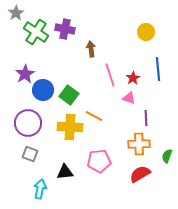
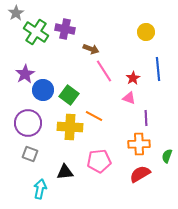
brown arrow: rotated 119 degrees clockwise
pink line: moved 6 px left, 4 px up; rotated 15 degrees counterclockwise
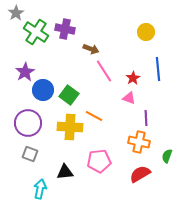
purple star: moved 2 px up
orange cross: moved 2 px up; rotated 15 degrees clockwise
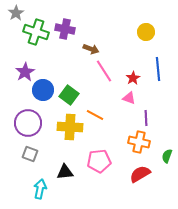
green cross: rotated 15 degrees counterclockwise
orange line: moved 1 px right, 1 px up
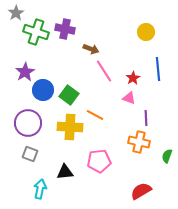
red semicircle: moved 1 px right, 17 px down
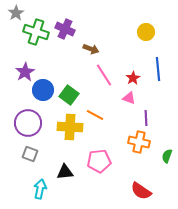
purple cross: rotated 12 degrees clockwise
pink line: moved 4 px down
red semicircle: rotated 115 degrees counterclockwise
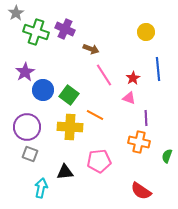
purple circle: moved 1 px left, 4 px down
cyan arrow: moved 1 px right, 1 px up
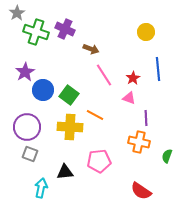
gray star: moved 1 px right
